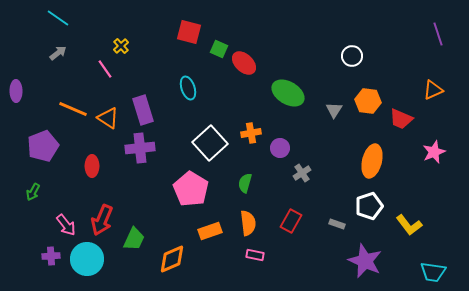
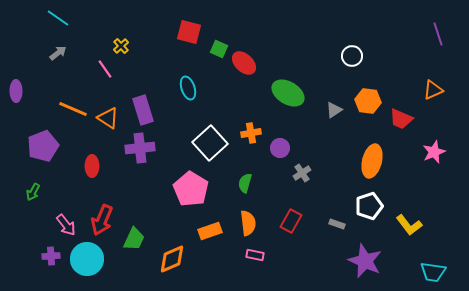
gray triangle at (334, 110): rotated 24 degrees clockwise
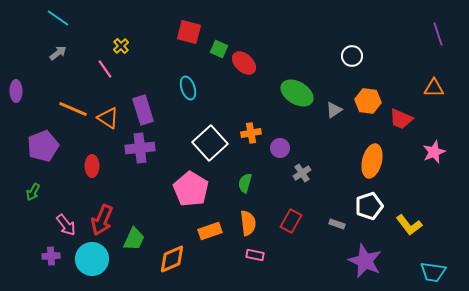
orange triangle at (433, 90): moved 1 px right, 2 px up; rotated 25 degrees clockwise
green ellipse at (288, 93): moved 9 px right
cyan circle at (87, 259): moved 5 px right
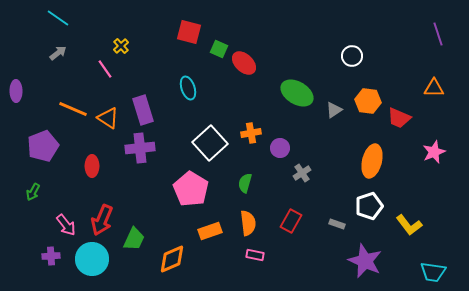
red trapezoid at (401, 119): moved 2 px left, 1 px up
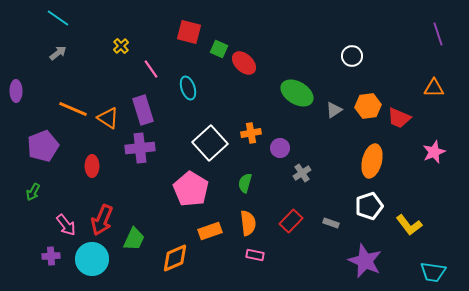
pink line at (105, 69): moved 46 px right
orange hexagon at (368, 101): moved 5 px down; rotated 15 degrees counterclockwise
red rectangle at (291, 221): rotated 15 degrees clockwise
gray rectangle at (337, 224): moved 6 px left, 1 px up
orange diamond at (172, 259): moved 3 px right, 1 px up
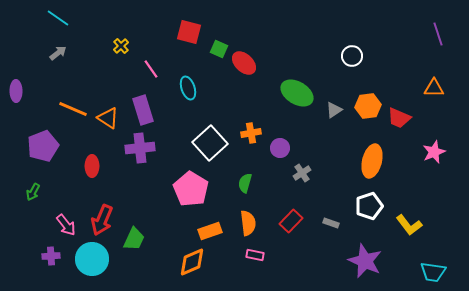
orange diamond at (175, 258): moved 17 px right, 4 px down
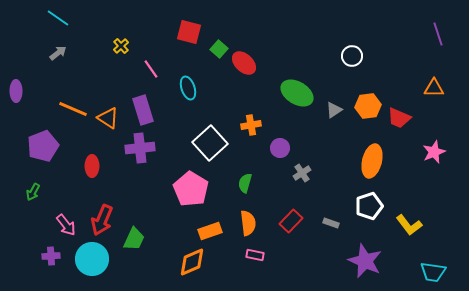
green square at (219, 49): rotated 18 degrees clockwise
orange cross at (251, 133): moved 8 px up
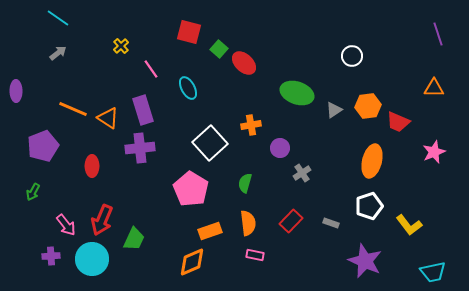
cyan ellipse at (188, 88): rotated 10 degrees counterclockwise
green ellipse at (297, 93): rotated 12 degrees counterclockwise
red trapezoid at (399, 118): moved 1 px left, 4 px down
cyan trapezoid at (433, 272): rotated 20 degrees counterclockwise
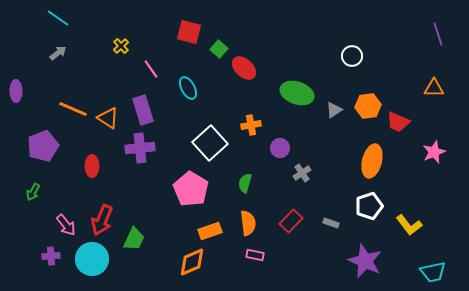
red ellipse at (244, 63): moved 5 px down
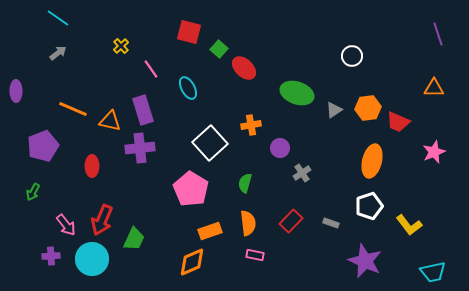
orange hexagon at (368, 106): moved 2 px down
orange triangle at (108, 118): moved 2 px right, 3 px down; rotated 20 degrees counterclockwise
